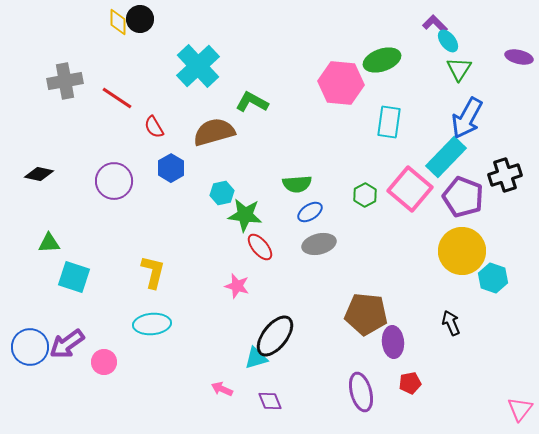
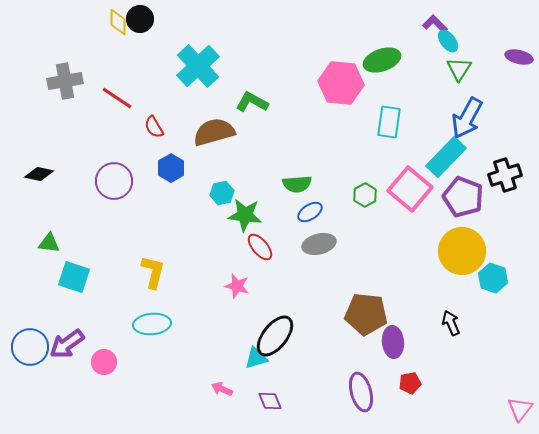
green triangle at (49, 243): rotated 10 degrees clockwise
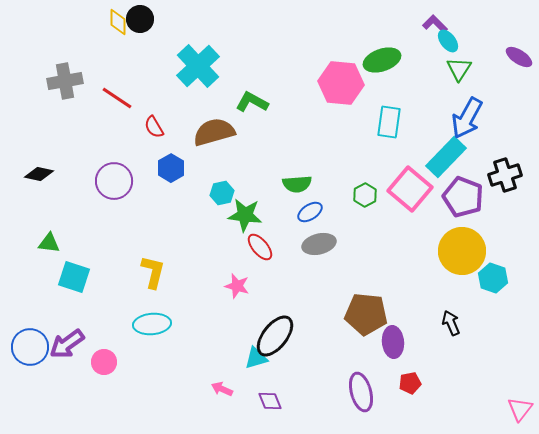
purple ellipse at (519, 57): rotated 20 degrees clockwise
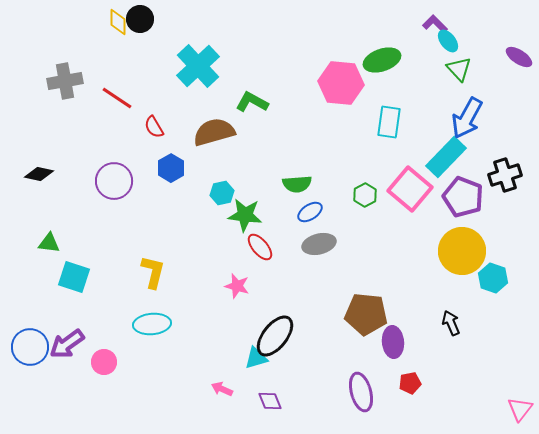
green triangle at (459, 69): rotated 16 degrees counterclockwise
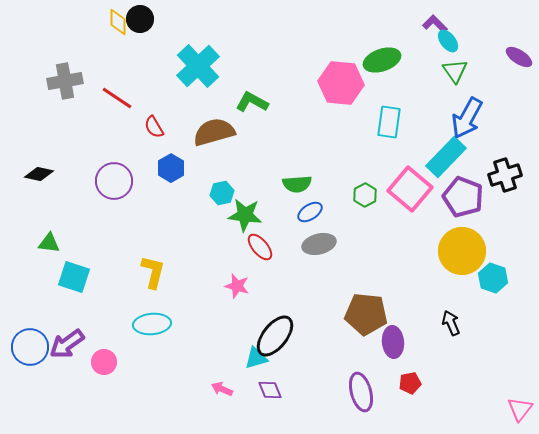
green triangle at (459, 69): moved 4 px left, 2 px down; rotated 8 degrees clockwise
purple diamond at (270, 401): moved 11 px up
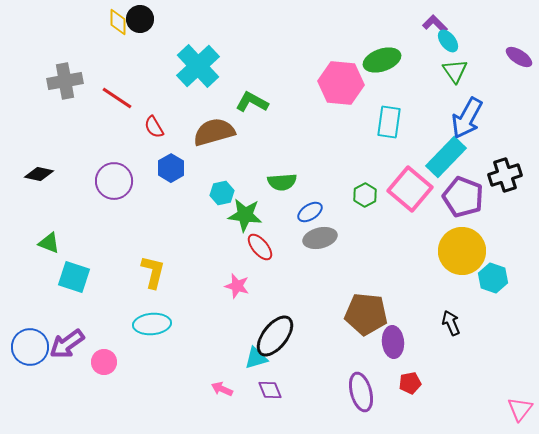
green semicircle at (297, 184): moved 15 px left, 2 px up
green triangle at (49, 243): rotated 15 degrees clockwise
gray ellipse at (319, 244): moved 1 px right, 6 px up
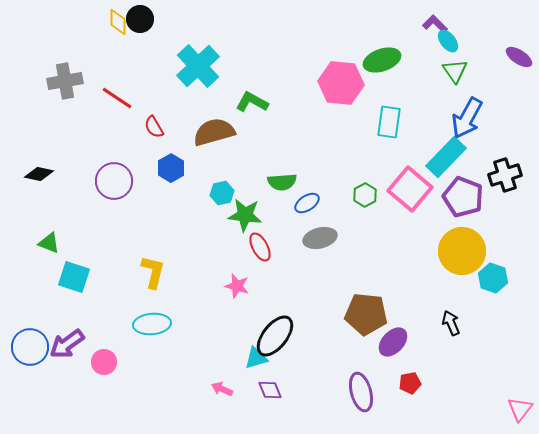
blue ellipse at (310, 212): moved 3 px left, 9 px up
red ellipse at (260, 247): rotated 12 degrees clockwise
purple ellipse at (393, 342): rotated 48 degrees clockwise
